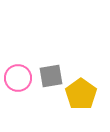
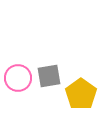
gray square: moved 2 px left
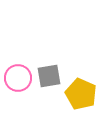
yellow pentagon: rotated 12 degrees counterclockwise
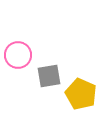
pink circle: moved 23 px up
